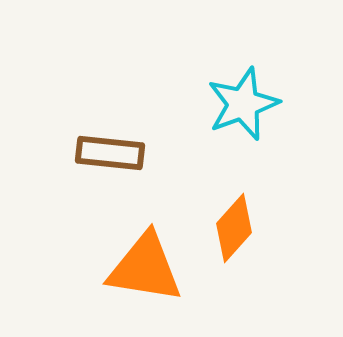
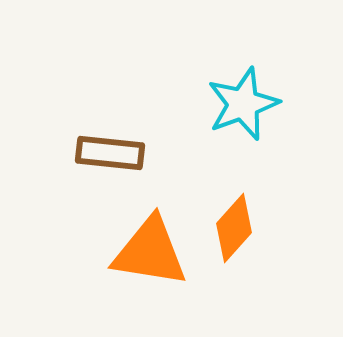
orange triangle: moved 5 px right, 16 px up
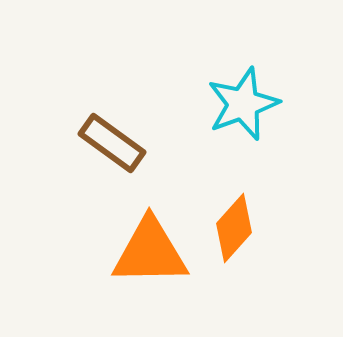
brown rectangle: moved 2 px right, 10 px up; rotated 30 degrees clockwise
orange triangle: rotated 10 degrees counterclockwise
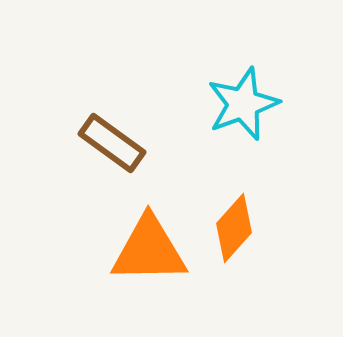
orange triangle: moved 1 px left, 2 px up
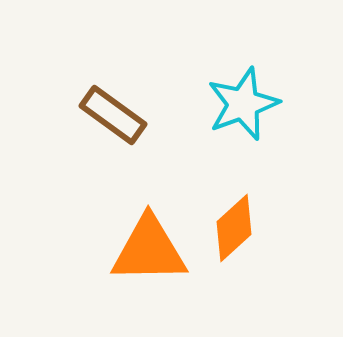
brown rectangle: moved 1 px right, 28 px up
orange diamond: rotated 6 degrees clockwise
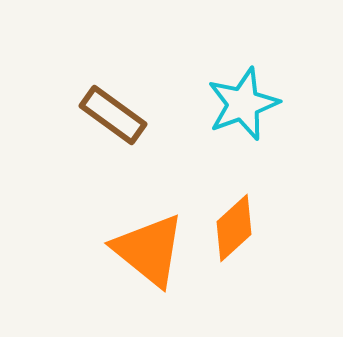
orange triangle: rotated 40 degrees clockwise
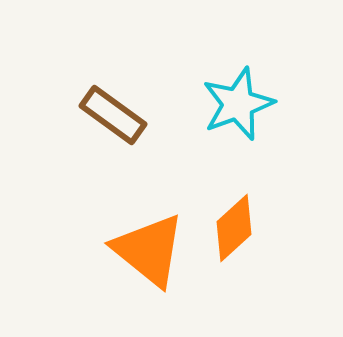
cyan star: moved 5 px left
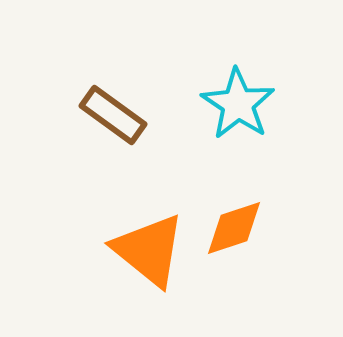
cyan star: rotated 18 degrees counterclockwise
orange diamond: rotated 24 degrees clockwise
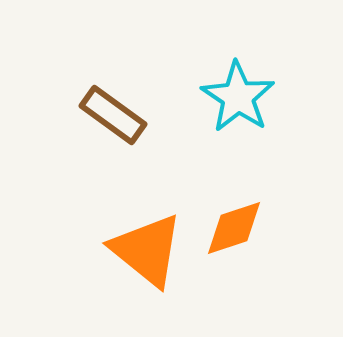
cyan star: moved 7 px up
orange triangle: moved 2 px left
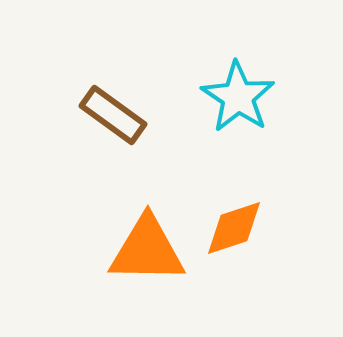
orange triangle: rotated 38 degrees counterclockwise
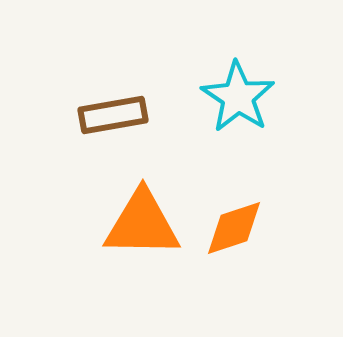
brown rectangle: rotated 46 degrees counterclockwise
orange triangle: moved 5 px left, 26 px up
